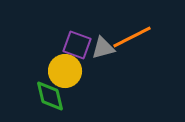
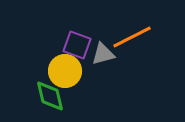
gray triangle: moved 6 px down
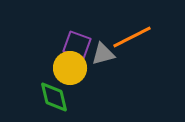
yellow circle: moved 5 px right, 3 px up
green diamond: moved 4 px right, 1 px down
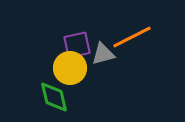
purple square: rotated 32 degrees counterclockwise
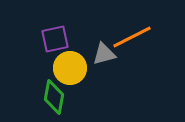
purple square: moved 22 px left, 6 px up
gray triangle: moved 1 px right
green diamond: rotated 24 degrees clockwise
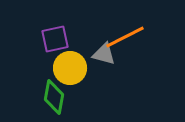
orange line: moved 7 px left
gray triangle: rotated 30 degrees clockwise
